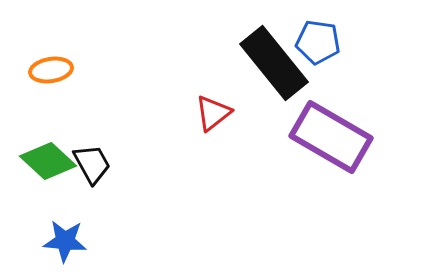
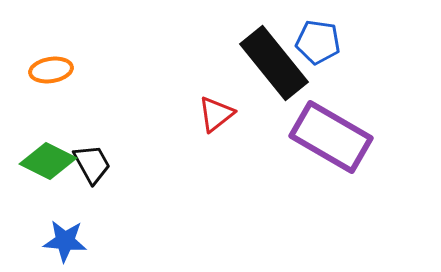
red triangle: moved 3 px right, 1 px down
green diamond: rotated 16 degrees counterclockwise
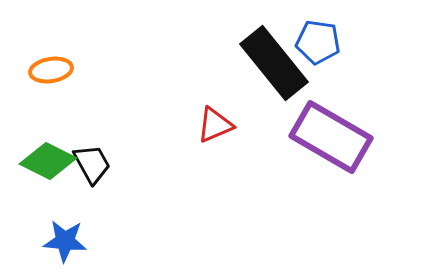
red triangle: moved 1 px left, 11 px down; rotated 15 degrees clockwise
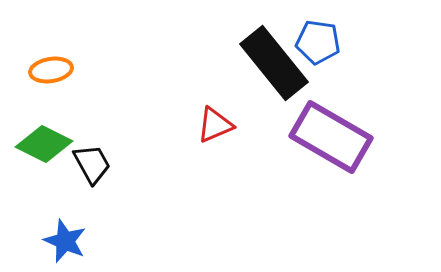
green diamond: moved 4 px left, 17 px up
blue star: rotated 18 degrees clockwise
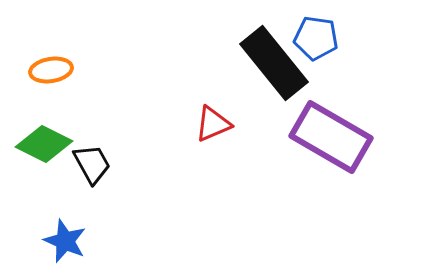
blue pentagon: moved 2 px left, 4 px up
red triangle: moved 2 px left, 1 px up
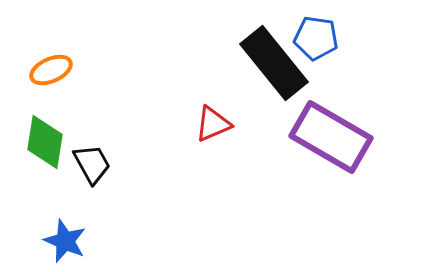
orange ellipse: rotated 15 degrees counterclockwise
green diamond: moved 1 px right, 2 px up; rotated 72 degrees clockwise
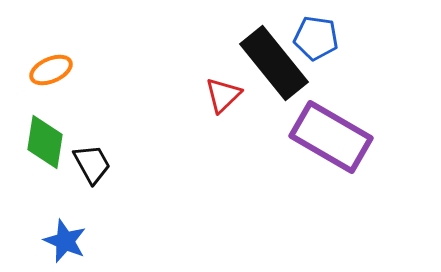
red triangle: moved 10 px right, 29 px up; rotated 21 degrees counterclockwise
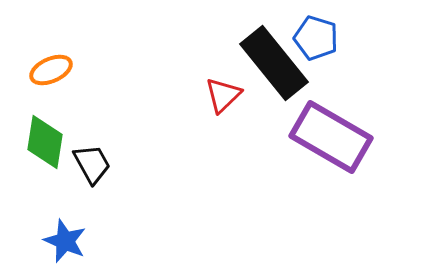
blue pentagon: rotated 9 degrees clockwise
